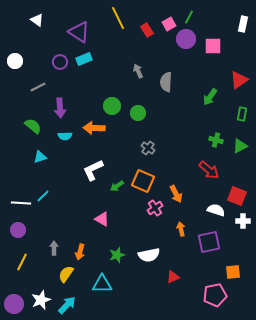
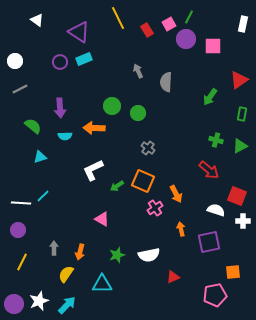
gray line at (38, 87): moved 18 px left, 2 px down
white star at (41, 300): moved 2 px left, 1 px down
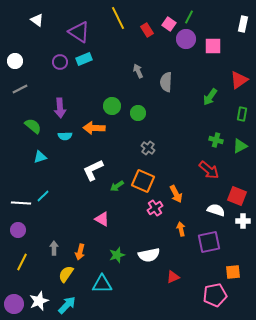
pink square at (169, 24): rotated 24 degrees counterclockwise
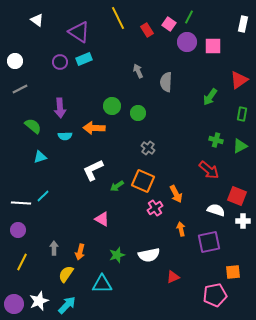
purple circle at (186, 39): moved 1 px right, 3 px down
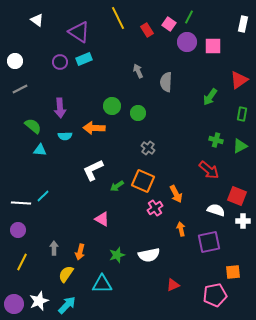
cyan triangle at (40, 157): moved 7 px up; rotated 24 degrees clockwise
red triangle at (173, 277): moved 8 px down
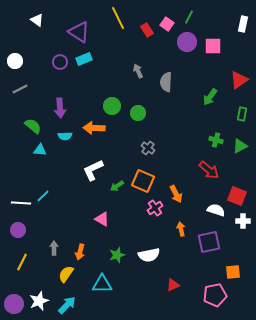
pink square at (169, 24): moved 2 px left
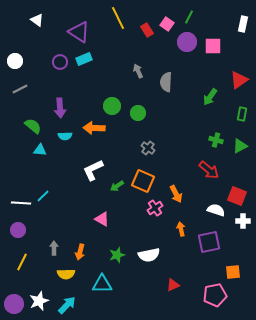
yellow semicircle at (66, 274): rotated 126 degrees counterclockwise
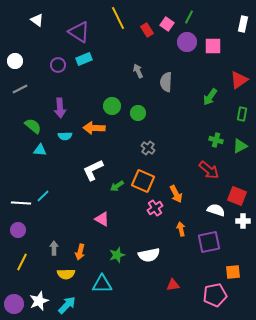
purple circle at (60, 62): moved 2 px left, 3 px down
red triangle at (173, 285): rotated 16 degrees clockwise
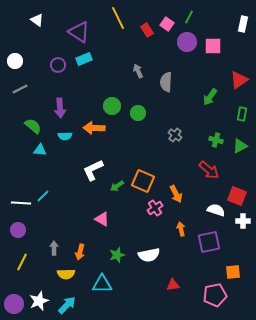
gray cross at (148, 148): moved 27 px right, 13 px up
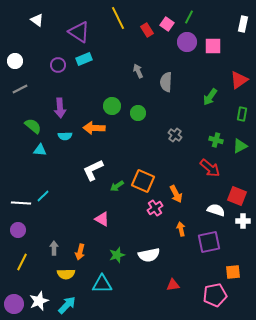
red arrow at (209, 170): moved 1 px right, 2 px up
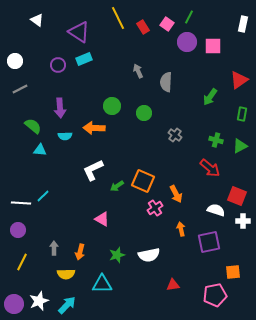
red rectangle at (147, 30): moved 4 px left, 3 px up
green circle at (138, 113): moved 6 px right
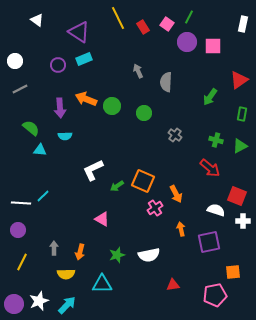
green semicircle at (33, 126): moved 2 px left, 2 px down
orange arrow at (94, 128): moved 8 px left, 29 px up; rotated 20 degrees clockwise
